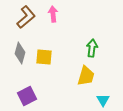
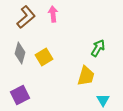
green arrow: moved 6 px right; rotated 24 degrees clockwise
yellow square: rotated 36 degrees counterclockwise
purple square: moved 7 px left, 1 px up
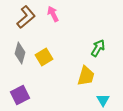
pink arrow: rotated 21 degrees counterclockwise
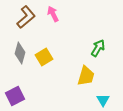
purple square: moved 5 px left, 1 px down
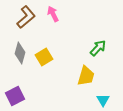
green arrow: rotated 12 degrees clockwise
